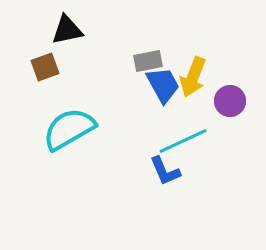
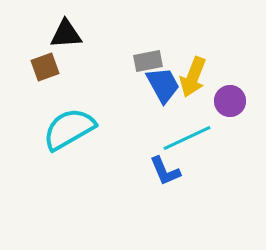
black triangle: moved 1 px left, 4 px down; rotated 8 degrees clockwise
cyan line: moved 4 px right, 3 px up
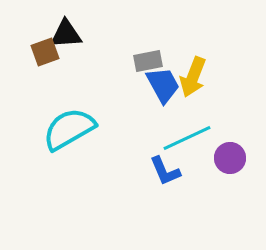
brown square: moved 15 px up
purple circle: moved 57 px down
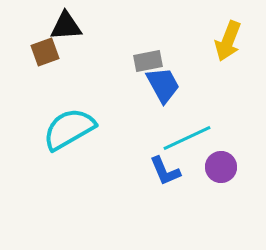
black triangle: moved 8 px up
yellow arrow: moved 35 px right, 36 px up
purple circle: moved 9 px left, 9 px down
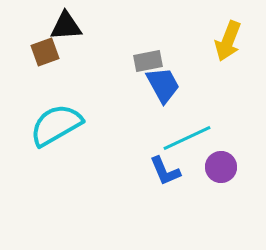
cyan semicircle: moved 13 px left, 4 px up
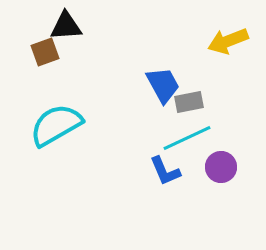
yellow arrow: rotated 48 degrees clockwise
gray rectangle: moved 41 px right, 41 px down
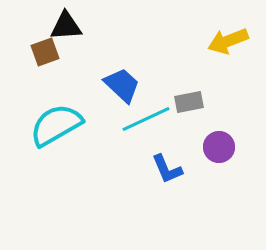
blue trapezoid: moved 41 px left; rotated 18 degrees counterclockwise
cyan line: moved 41 px left, 19 px up
purple circle: moved 2 px left, 20 px up
blue L-shape: moved 2 px right, 2 px up
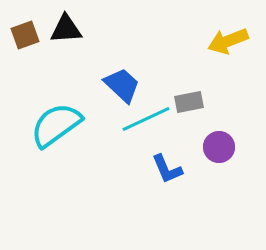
black triangle: moved 3 px down
brown square: moved 20 px left, 17 px up
cyan semicircle: rotated 6 degrees counterclockwise
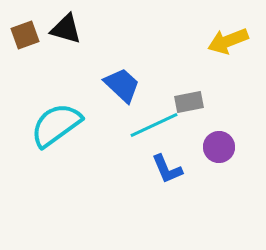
black triangle: rotated 20 degrees clockwise
cyan line: moved 8 px right, 6 px down
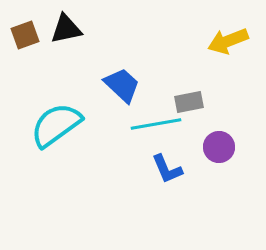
black triangle: rotated 28 degrees counterclockwise
cyan line: moved 2 px right, 1 px up; rotated 15 degrees clockwise
